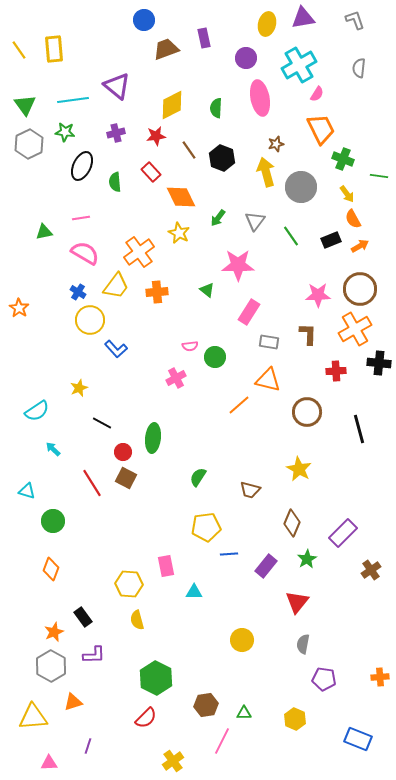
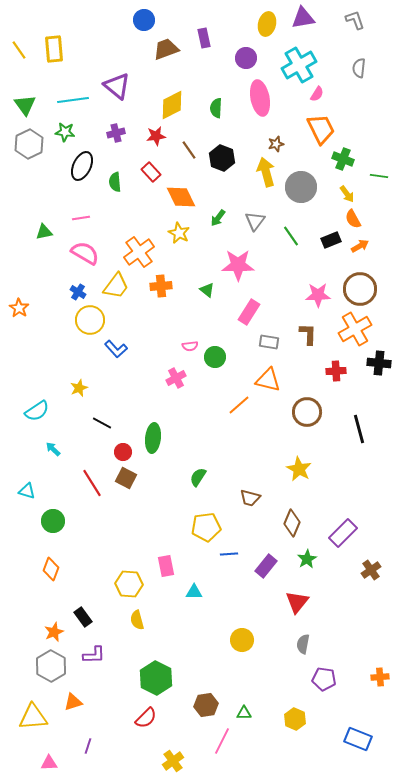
orange cross at (157, 292): moved 4 px right, 6 px up
brown trapezoid at (250, 490): moved 8 px down
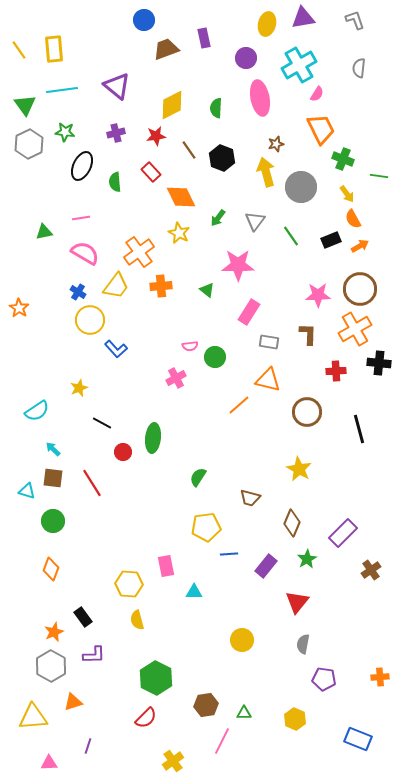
cyan line at (73, 100): moved 11 px left, 10 px up
brown square at (126, 478): moved 73 px left; rotated 20 degrees counterclockwise
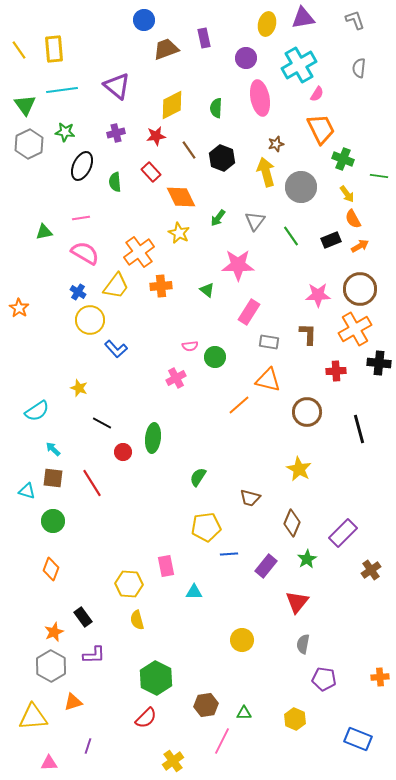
yellow star at (79, 388): rotated 30 degrees counterclockwise
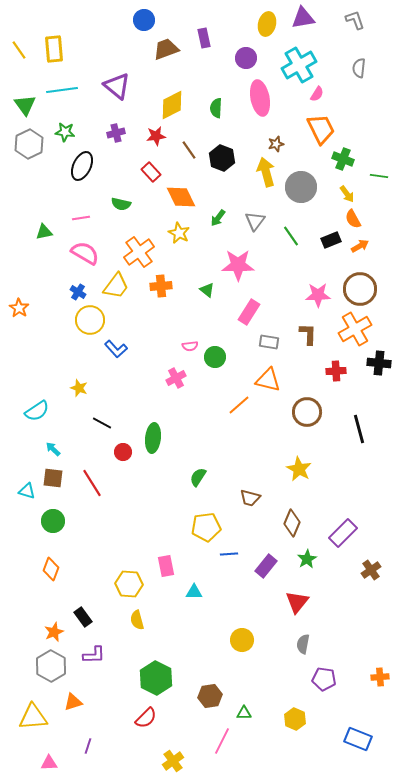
green semicircle at (115, 182): moved 6 px right, 22 px down; rotated 72 degrees counterclockwise
brown hexagon at (206, 705): moved 4 px right, 9 px up
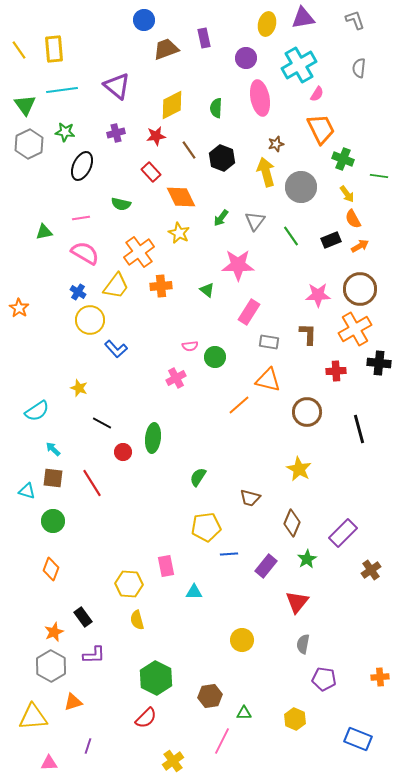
green arrow at (218, 218): moved 3 px right
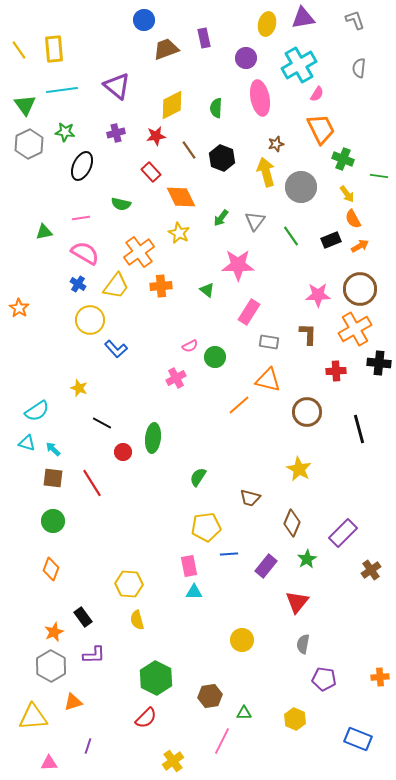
blue cross at (78, 292): moved 8 px up
pink semicircle at (190, 346): rotated 21 degrees counterclockwise
cyan triangle at (27, 491): moved 48 px up
pink rectangle at (166, 566): moved 23 px right
